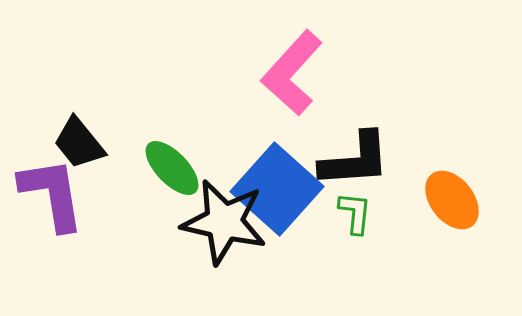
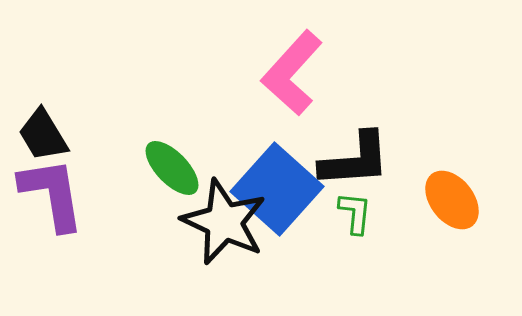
black trapezoid: moved 36 px left, 8 px up; rotated 8 degrees clockwise
black star: rotated 12 degrees clockwise
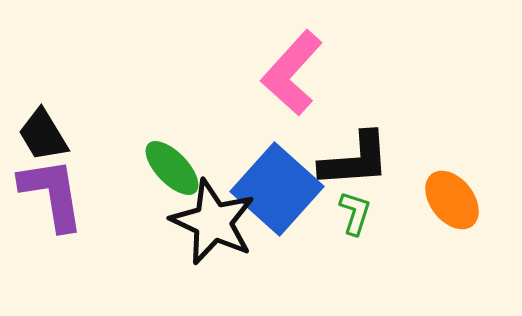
green L-shape: rotated 12 degrees clockwise
black star: moved 11 px left
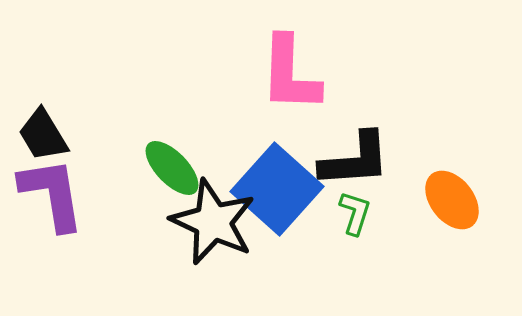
pink L-shape: moved 2 px left, 1 px down; rotated 40 degrees counterclockwise
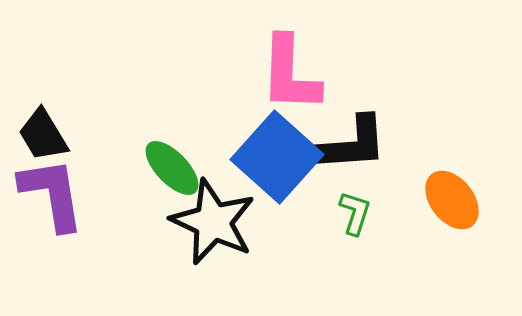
black L-shape: moved 3 px left, 16 px up
blue square: moved 32 px up
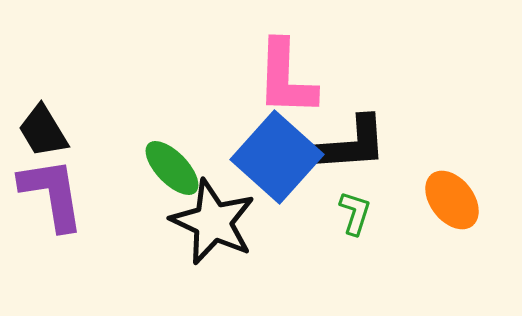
pink L-shape: moved 4 px left, 4 px down
black trapezoid: moved 4 px up
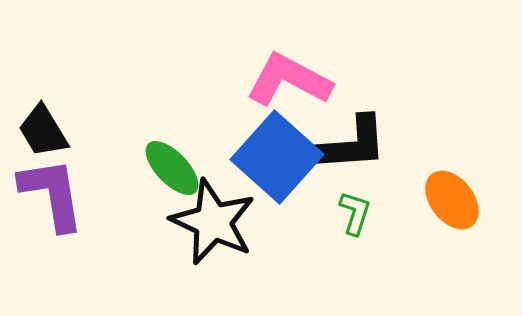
pink L-shape: moved 3 px right, 2 px down; rotated 116 degrees clockwise
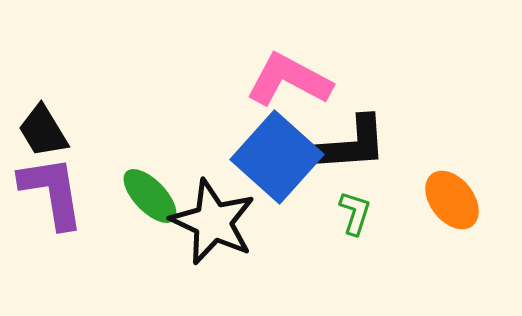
green ellipse: moved 22 px left, 28 px down
purple L-shape: moved 2 px up
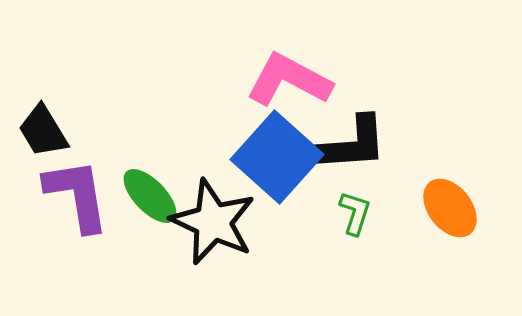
purple L-shape: moved 25 px right, 3 px down
orange ellipse: moved 2 px left, 8 px down
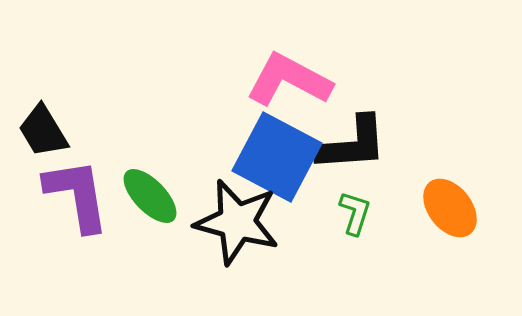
blue square: rotated 14 degrees counterclockwise
black star: moved 24 px right; rotated 10 degrees counterclockwise
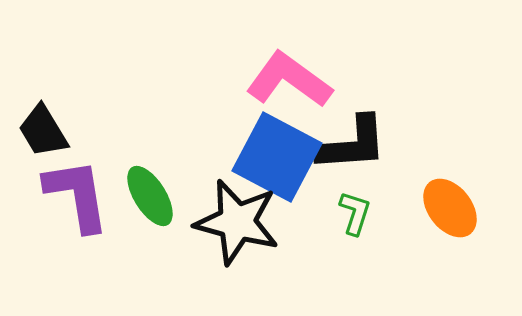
pink L-shape: rotated 8 degrees clockwise
green ellipse: rotated 12 degrees clockwise
